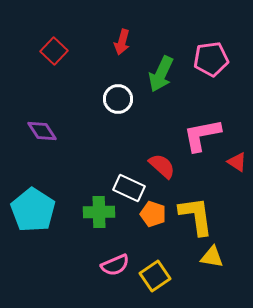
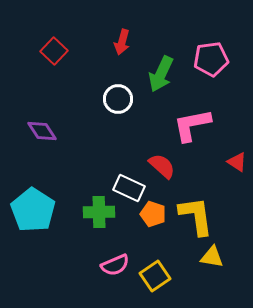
pink L-shape: moved 10 px left, 10 px up
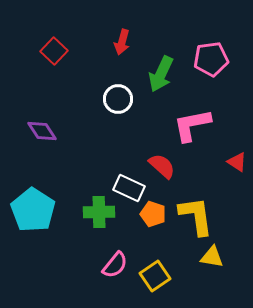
pink semicircle: rotated 28 degrees counterclockwise
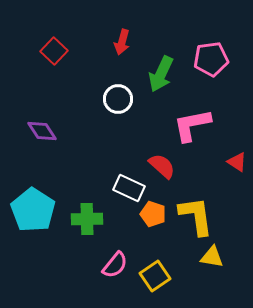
green cross: moved 12 px left, 7 px down
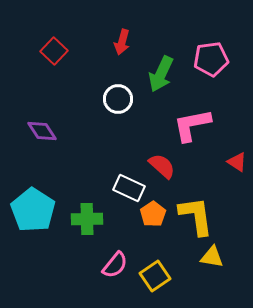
orange pentagon: rotated 20 degrees clockwise
